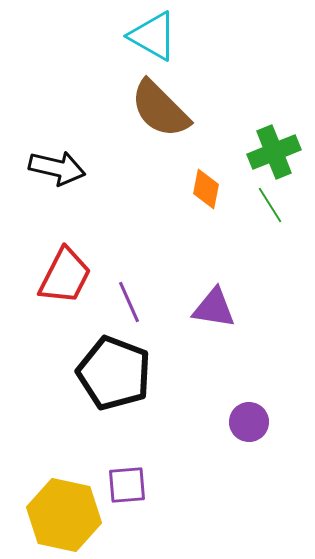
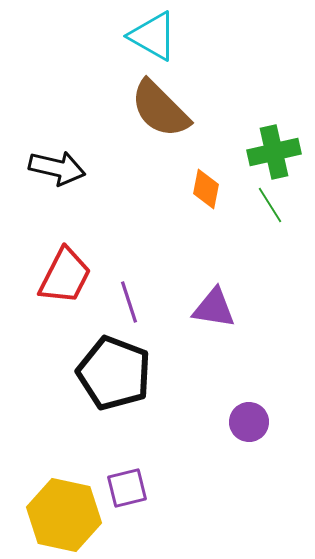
green cross: rotated 9 degrees clockwise
purple line: rotated 6 degrees clockwise
purple square: moved 3 px down; rotated 9 degrees counterclockwise
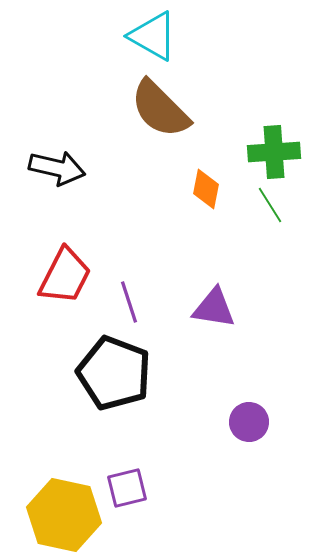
green cross: rotated 9 degrees clockwise
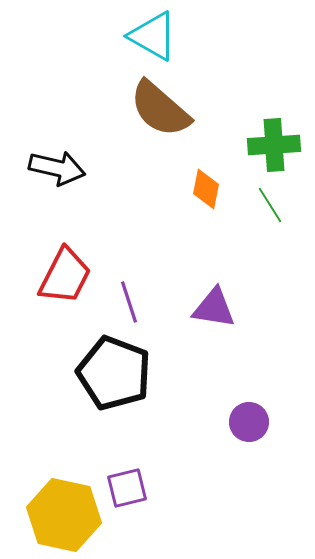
brown semicircle: rotated 4 degrees counterclockwise
green cross: moved 7 px up
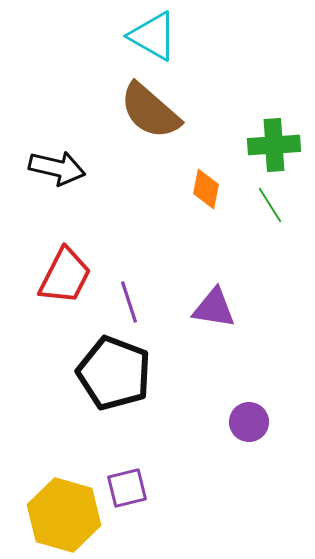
brown semicircle: moved 10 px left, 2 px down
yellow hexagon: rotated 4 degrees clockwise
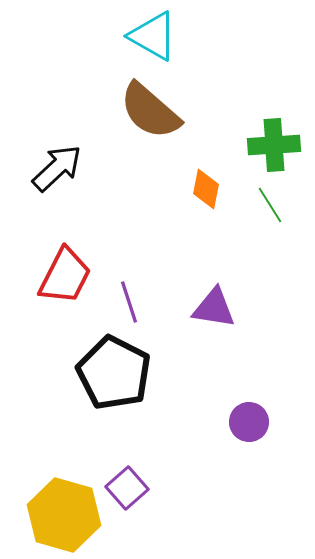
black arrow: rotated 56 degrees counterclockwise
black pentagon: rotated 6 degrees clockwise
purple square: rotated 27 degrees counterclockwise
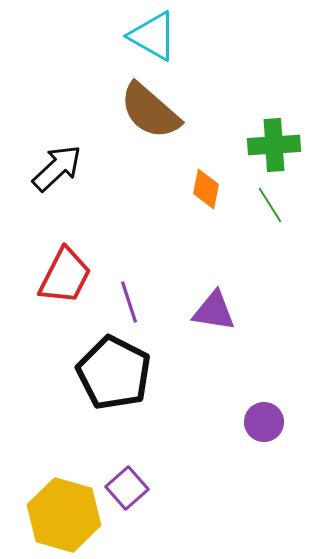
purple triangle: moved 3 px down
purple circle: moved 15 px right
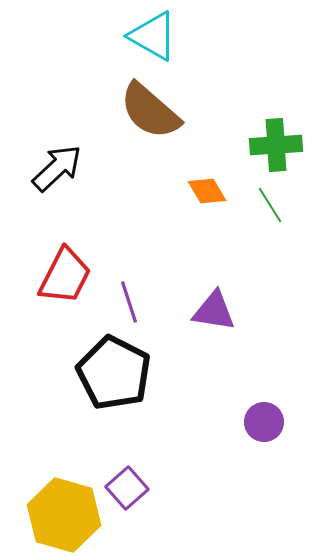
green cross: moved 2 px right
orange diamond: moved 1 px right, 2 px down; rotated 42 degrees counterclockwise
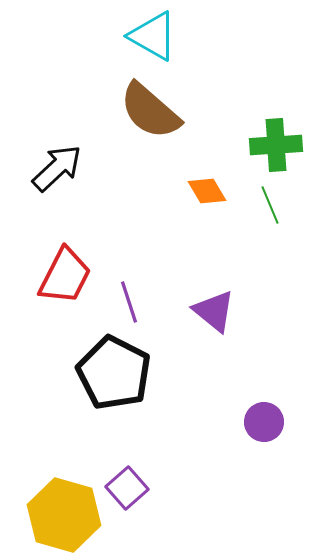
green line: rotated 9 degrees clockwise
purple triangle: rotated 30 degrees clockwise
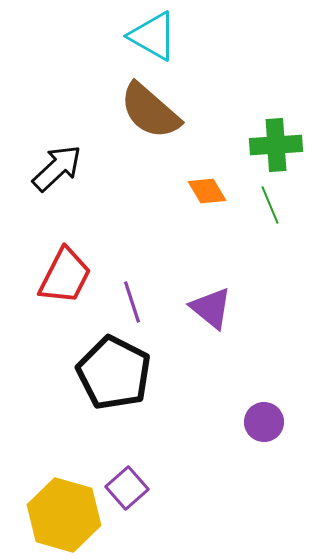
purple line: moved 3 px right
purple triangle: moved 3 px left, 3 px up
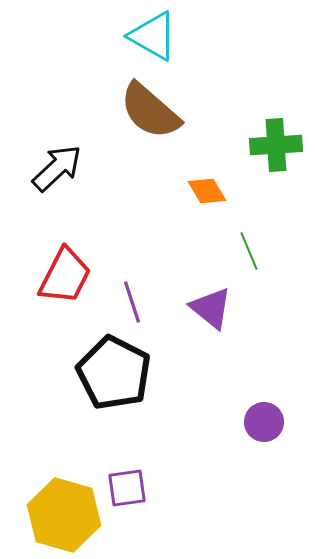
green line: moved 21 px left, 46 px down
purple square: rotated 33 degrees clockwise
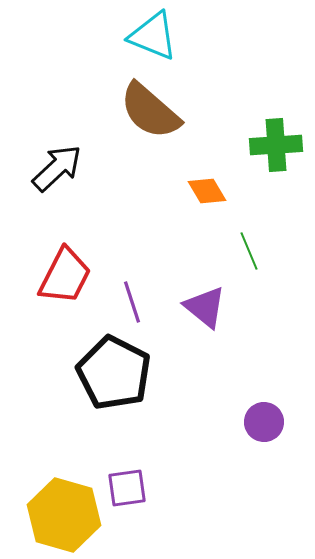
cyan triangle: rotated 8 degrees counterclockwise
purple triangle: moved 6 px left, 1 px up
